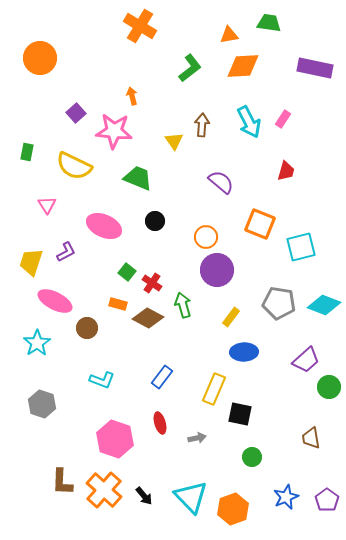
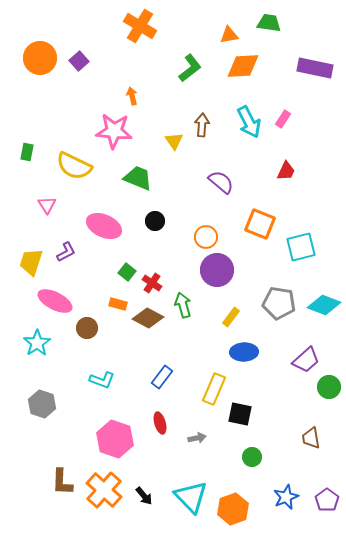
purple square at (76, 113): moved 3 px right, 52 px up
red trapezoid at (286, 171): rotated 10 degrees clockwise
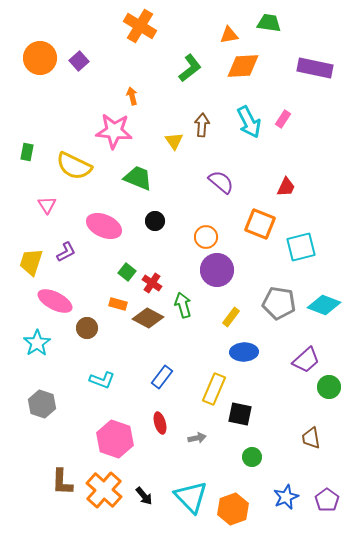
red trapezoid at (286, 171): moved 16 px down
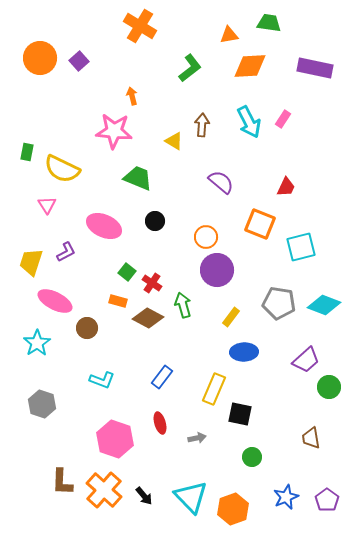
orange diamond at (243, 66): moved 7 px right
yellow triangle at (174, 141): rotated 24 degrees counterclockwise
yellow semicircle at (74, 166): moved 12 px left, 3 px down
orange rectangle at (118, 304): moved 3 px up
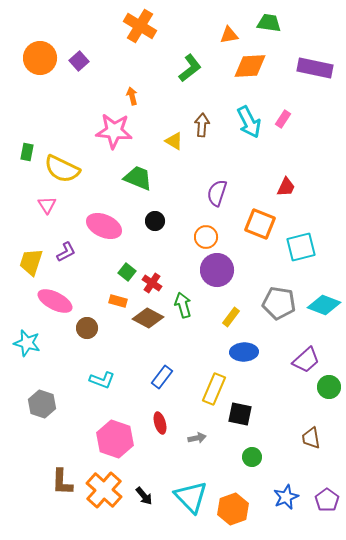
purple semicircle at (221, 182): moved 4 px left, 11 px down; rotated 112 degrees counterclockwise
cyan star at (37, 343): moved 10 px left; rotated 24 degrees counterclockwise
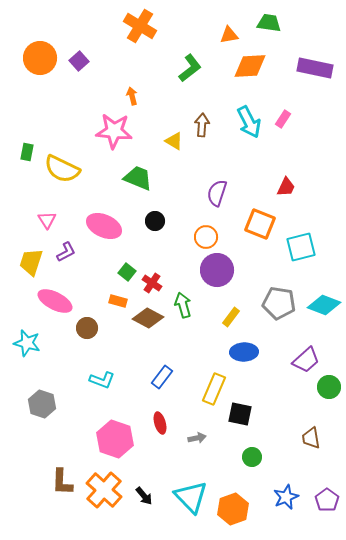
pink triangle at (47, 205): moved 15 px down
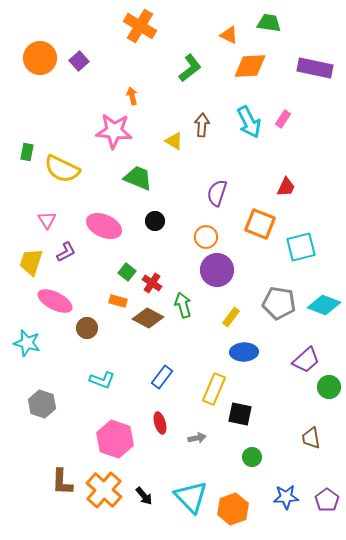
orange triangle at (229, 35): rotated 36 degrees clockwise
blue star at (286, 497): rotated 20 degrees clockwise
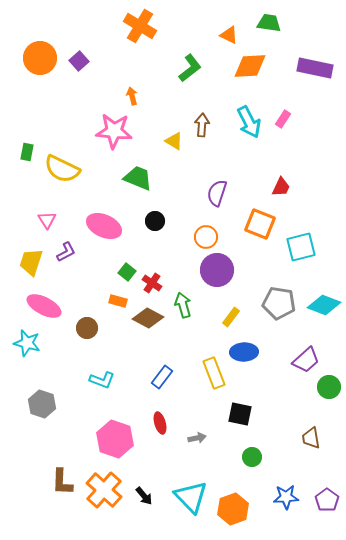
red trapezoid at (286, 187): moved 5 px left
pink ellipse at (55, 301): moved 11 px left, 5 px down
yellow rectangle at (214, 389): moved 16 px up; rotated 44 degrees counterclockwise
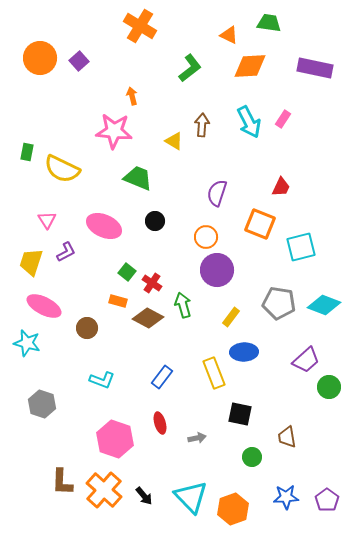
brown trapezoid at (311, 438): moved 24 px left, 1 px up
